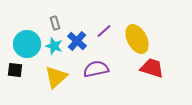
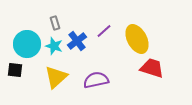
blue cross: rotated 12 degrees clockwise
purple semicircle: moved 11 px down
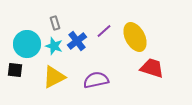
yellow ellipse: moved 2 px left, 2 px up
yellow triangle: moved 2 px left; rotated 15 degrees clockwise
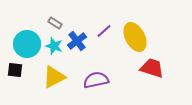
gray rectangle: rotated 40 degrees counterclockwise
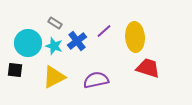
yellow ellipse: rotated 24 degrees clockwise
cyan circle: moved 1 px right, 1 px up
red trapezoid: moved 4 px left
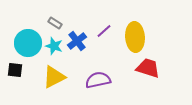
purple semicircle: moved 2 px right
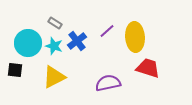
purple line: moved 3 px right
purple semicircle: moved 10 px right, 3 px down
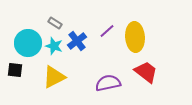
red trapezoid: moved 2 px left, 4 px down; rotated 20 degrees clockwise
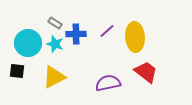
blue cross: moved 1 px left, 7 px up; rotated 36 degrees clockwise
cyan star: moved 1 px right, 2 px up
black square: moved 2 px right, 1 px down
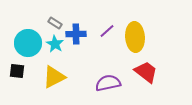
cyan star: rotated 12 degrees clockwise
